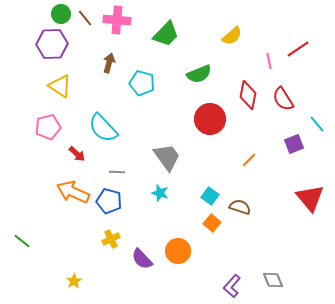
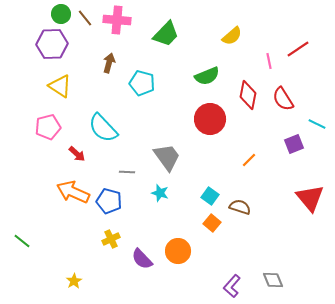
green semicircle: moved 8 px right, 2 px down
cyan line: rotated 24 degrees counterclockwise
gray line: moved 10 px right
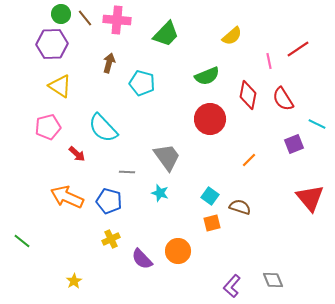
orange arrow: moved 6 px left, 5 px down
orange square: rotated 36 degrees clockwise
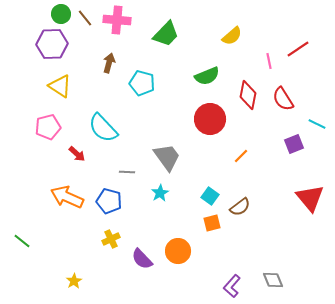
orange line: moved 8 px left, 4 px up
cyan star: rotated 24 degrees clockwise
brown semicircle: rotated 125 degrees clockwise
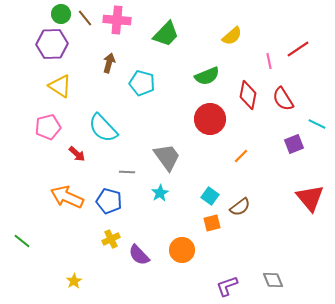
orange circle: moved 4 px right, 1 px up
purple semicircle: moved 3 px left, 4 px up
purple L-shape: moved 5 px left; rotated 30 degrees clockwise
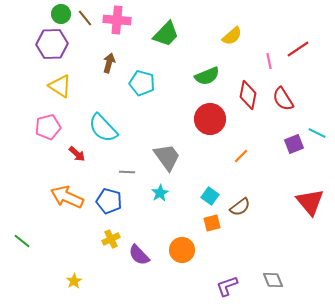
cyan line: moved 9 px down
red triangle: moved 4 px down
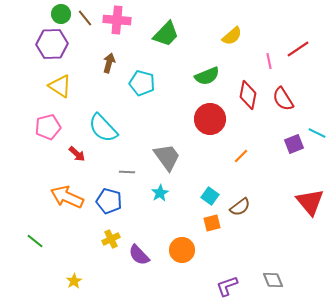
green line: moved 13 px right
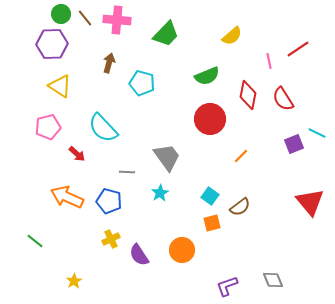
purple semicircle: rotated 10 degrees clockwise
